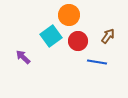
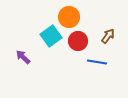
orange circle: moved 2 px down
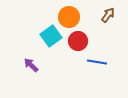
brown arrow: moved 21 px up
purple arrow: moved 8 px right, 8 px down
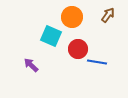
orange circle: moved 3 px right
cyan square: rotated 30 degrees counterclockwise
red circle: moved 8 px down
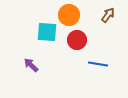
orange circle: moved 3 px left, 2 px up
cyan square: moved 4 px left, 4 px up; rotated 20 degrees counterclockwise
red circle: moved 1 px left, 9 px up
blue line: moved 1 px right, 2 px down
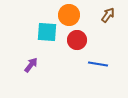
purple arrow: rotated 84 degrees clockwise
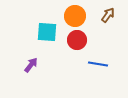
orange circle: moved 6 px right, 1 px down
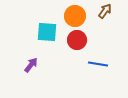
brown arrow: moved 3 px left, 4 px up
